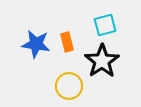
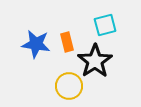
black star: moved 7 px left
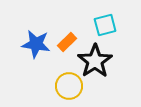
orange rectangle: rotated 60 degrees clockwise
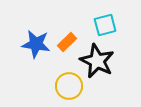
black star: moved 2 px right; rotated 12 degrees counterclockwise
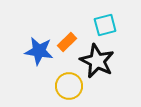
blue star: moved 3 px right, 7 px down
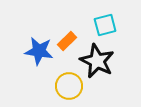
orange rectangle: moved 1 px up
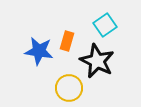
cyan square: rotated 20 degrees counterclockwise
orange rectangle: rotated 30 degrees counterclockwise
yellow circle: moved 2 px down
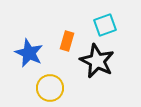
cyan square: rotated 15 degrees clockwise
blue star: moved 10 px left, 2 px down; rotated 16 degrees clockwise
yellow circle: moved 19 px left
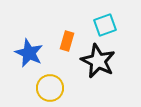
black star: moved 1 px right
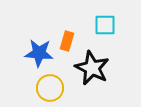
cyan square: rotated 20 degrees clockwise
blue star: moved 10 px right; rotated 20 degrees counterclockwise
black star: moved 6 px left, 7 px down
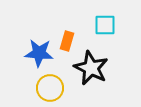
black star: moved 1 px left
